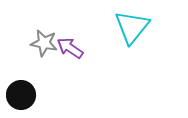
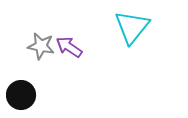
gray star: moved 3 px left, 3 px down
purple arrow: moved 1 px left, 1 px up
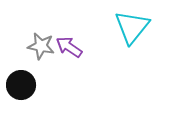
black circle: moved 10 px up
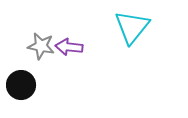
purple arrow: rotated 28 degrees counterclockwise
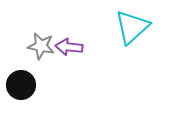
cyan triangle: rotated 9 degrees clockwise
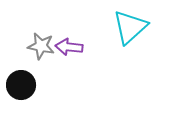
cyan triangle: moved 2 px left
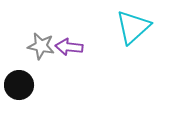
cyan triangle: moved 3 px right
black circle: moved 2 px left
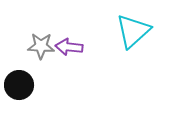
cyan triangle: moved 4 px down
gray star: rotated 8 degrees counterclockwise
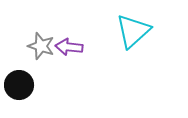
gray star: rotated 16 degrees clockwise
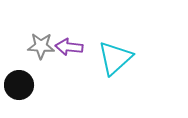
cyan triangle: moved 18 px left, 27 px down
gray star: rotated 16 degrees counterclockwise
